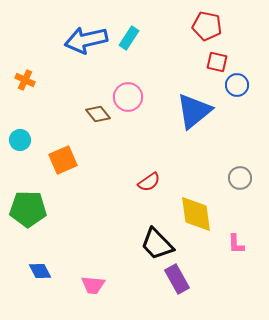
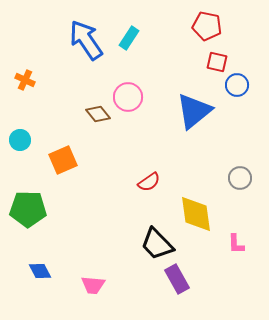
blue arrow: rotated 69 degrees clockwise
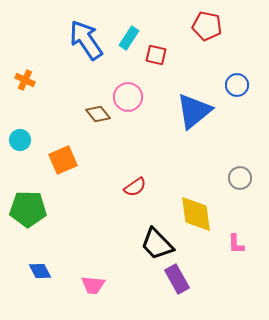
red square: moved 61 px left, 7 px up
red semicircle: moved 14 px left, 5 px down
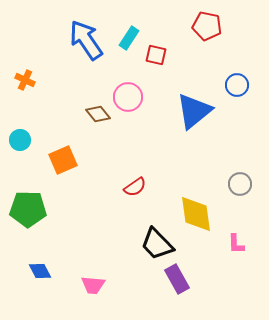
gray circle: moved 6 px down
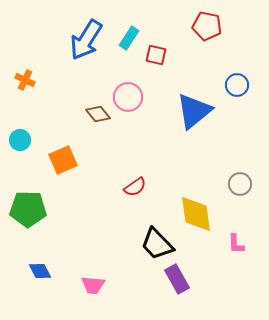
blue arrow: rotated 114 degrees counterclockwise
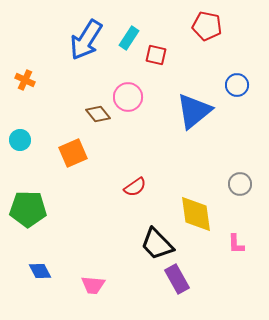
orange square: moved 10 px right, 7 px up
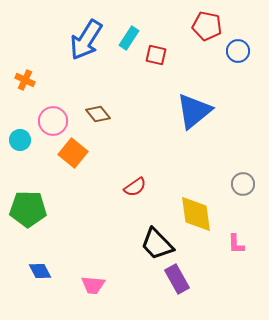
blue circle: moved 1 px right, 34 px up
pink circle: moved 75 px left, 24 px down
orange square: rotated 28 degrees counterclockwise
gray circle: moved 3 px right
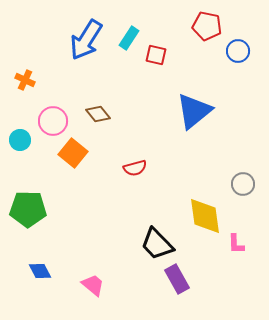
red semicircle: moved 19 px up; rotated 20 degrees clockwise
yellow diamond: moved 9 px right, 2 px down
pink trapezoid: rotated 145 degrees counterclockwise
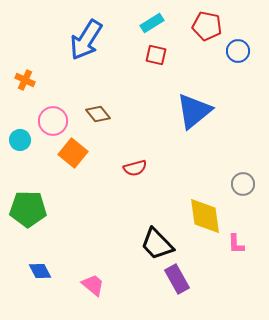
cyan rectangle: moved 23 px right, 15 px up; rotated 25 degrees clockwise
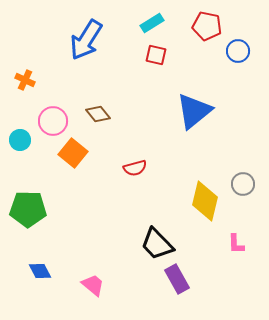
yellow diamond: moved 15 px up; rotated 21 degrees clockwise
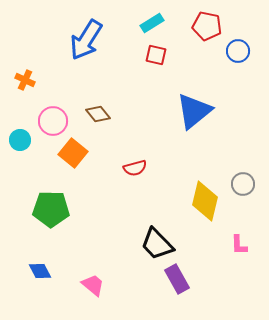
green pentagon: moved 23 px right
pink L-shape: moved 3 px right, 1 px down
